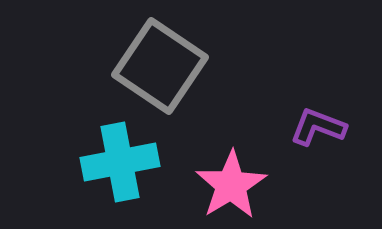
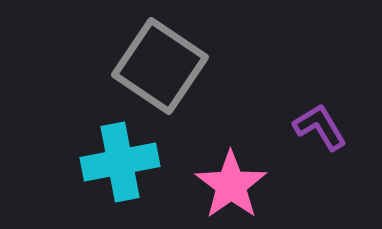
purple L-shape: moved 2 px right; rotated 38 degrees clockwise
pink star: rotated 4 degrees counterclockwise
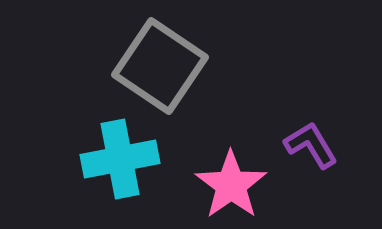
purple L-shape: moved 9 px left, 18 px down
cyan cross: moved 3 px up
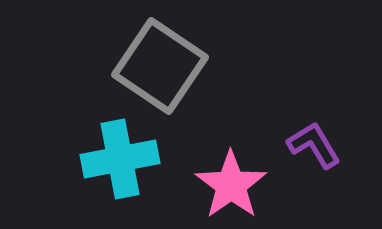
purple L-shape: moved 3 px right
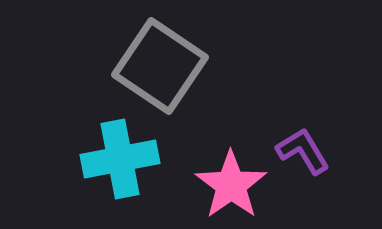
purple L-shape: moved 11 px left, 6 px down
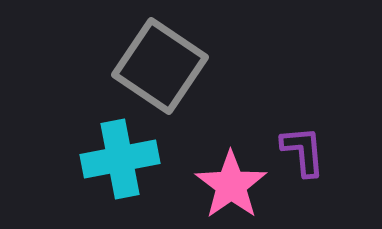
purple L-shape: rotated 26 degrees clockwise
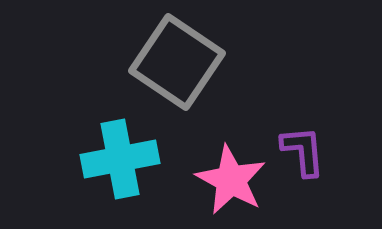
gray square: moved 17 px right, 4 px up
pink star: moved 5 px up; rotated 8 degrees counterclockwise
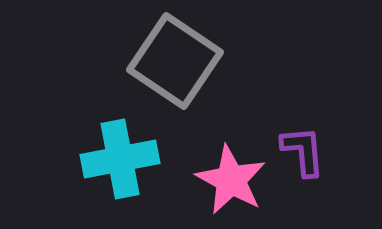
gray square: moved 2 px left, 1 px up
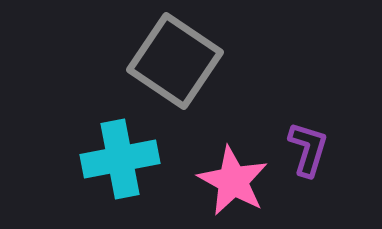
purple L-shape: moved 5 px right, 2 px up; rotated 22 degrees clockwise
pink star: moved 2 px right, 1 px down
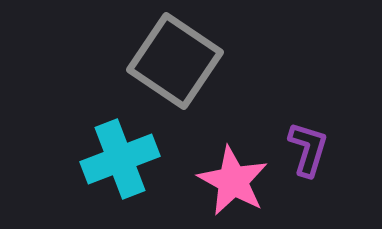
cyan cross: rotated 10 degrees counterclockwise
